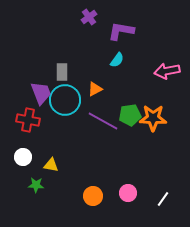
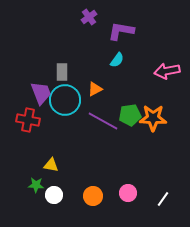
white circle: moved 31 px right, 38 px down
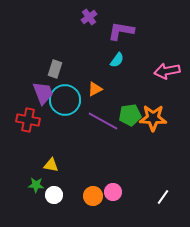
gray rectangle: moved 7 px left, 3 px up; rotated 18 degrees clockwise
purple trapezoid: moved 2 px right
pink circle: moved 15 px left, 1 px up
white line: moved 2 px up
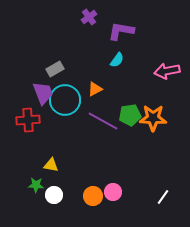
gray rectangle: rotated 42 degrees clockwise
red cross: rotated 15 degrees counterclockwise
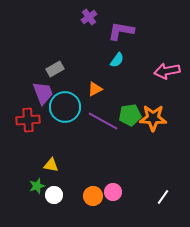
cyan circle: moved 7 px down
green star: moved 1 px right, 1 px down; rotated 21 degrees counterclockwise
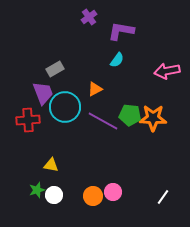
green pentagon: rotated 15 degrees clockwise
green star: moved 4 px down
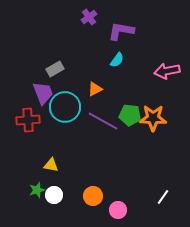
pink circle: moved 5 px right, 18 px down
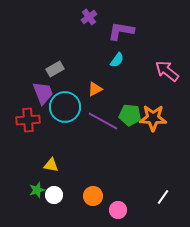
pink arrow: rotated 50 degrees clockwise
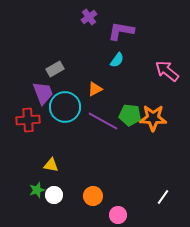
pink circle: moved 5 px down
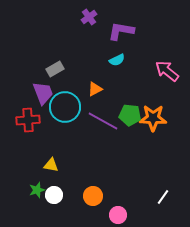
cyan semicircle: rotated 28 degrees clockwise
